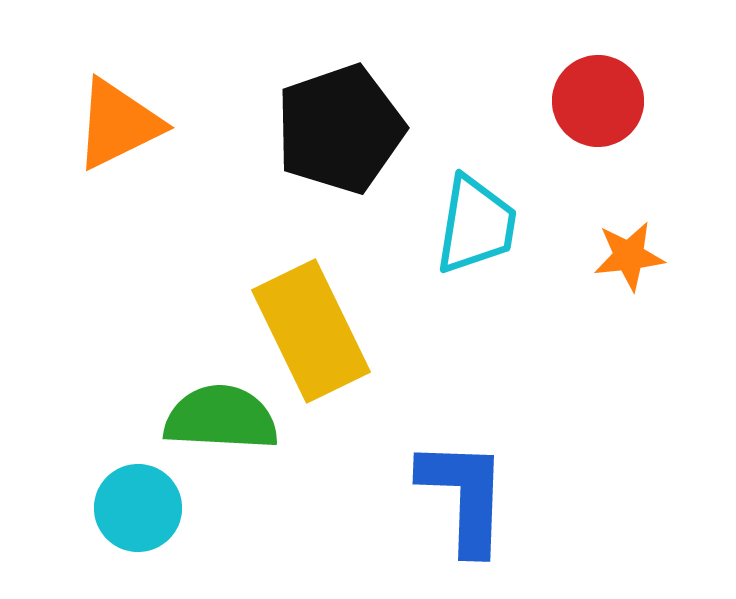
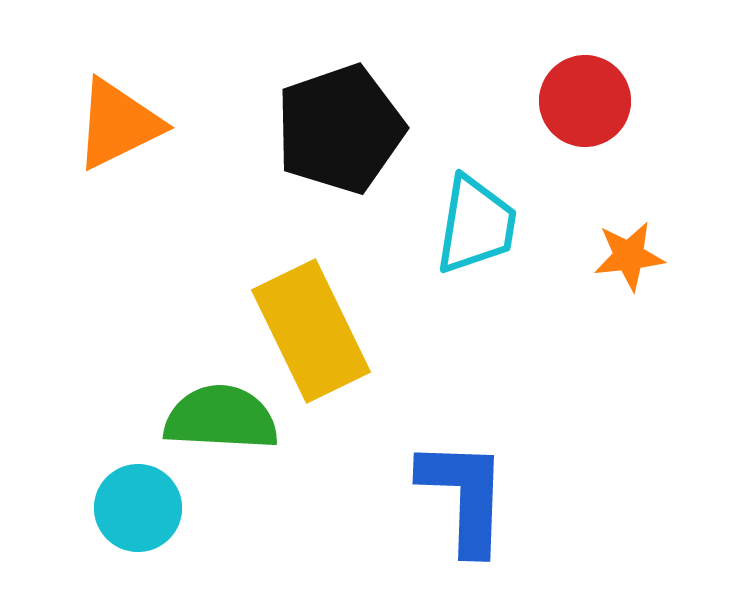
red circle: moved 13 px left
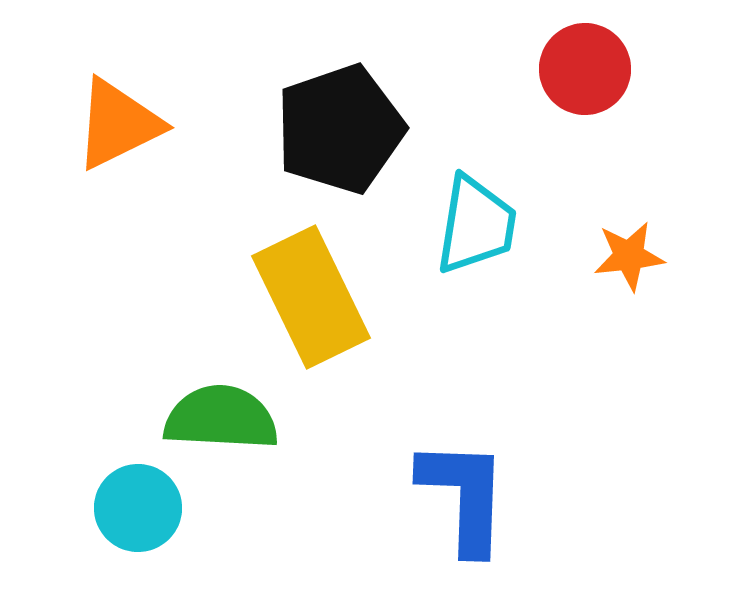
red circle: moved 32 px up
yellow rectangle: moved 34 px up
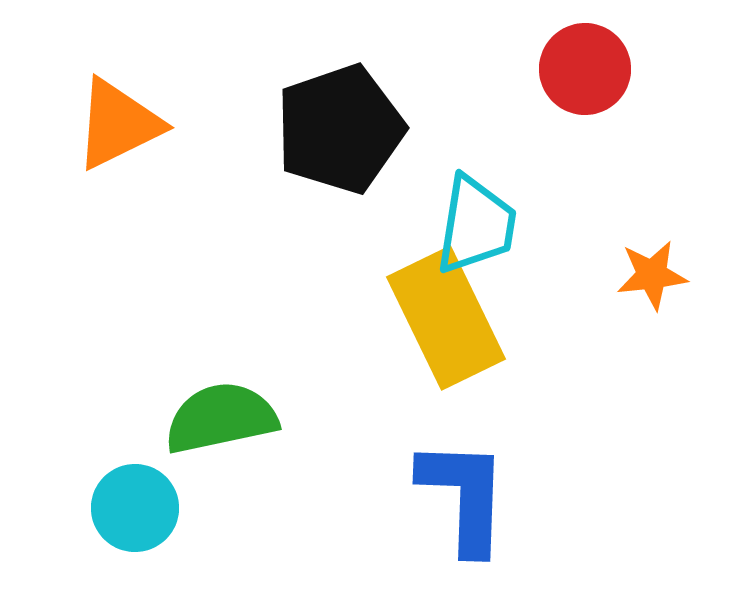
orange star: moved 23 px right, 19 px down
yellow rectangle: moved 135 px right, 21 px down
green semicircle: rotated 15 degrees counterclockwise
cyan circle: moved 3 px left
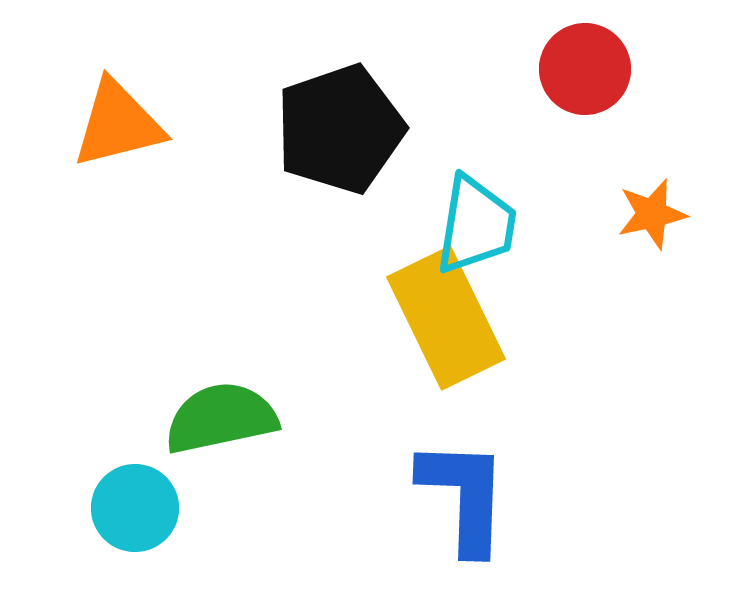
orange triangle: rotated 12 degrees clockwise
orange star: moved 61 px up; rotated 6 degrees counterclockwise
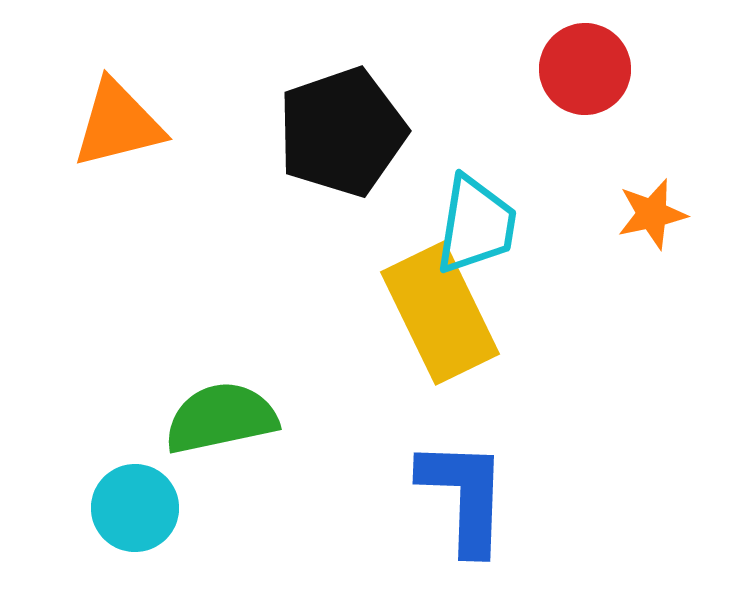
black pentagon: moved 2 px right, 3 px down
yellow rectangle: moved 6 px left, 5 px up
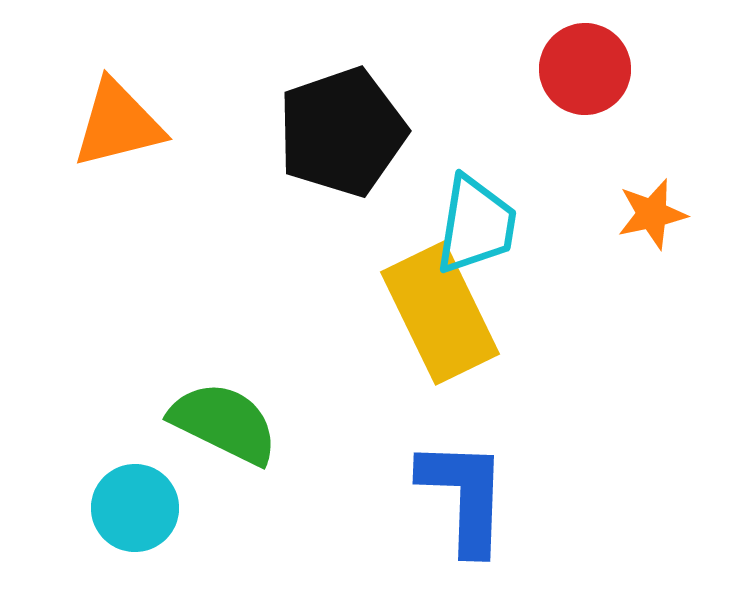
green semicircle: moved 3 px right, 5 px down; rotated 38 degrees clockwise
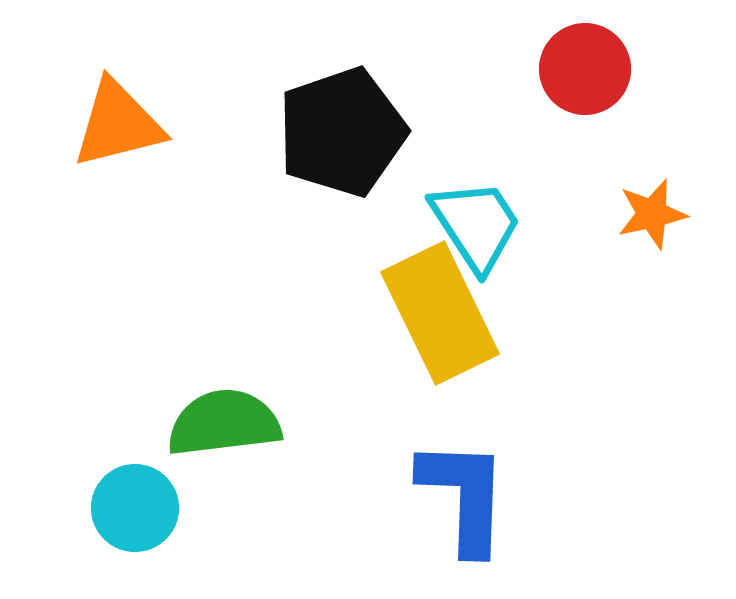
cyan trapezoid: rotated 42 degrees counterclockwise
green semicircle: rotated 33 degrees counterclockwise
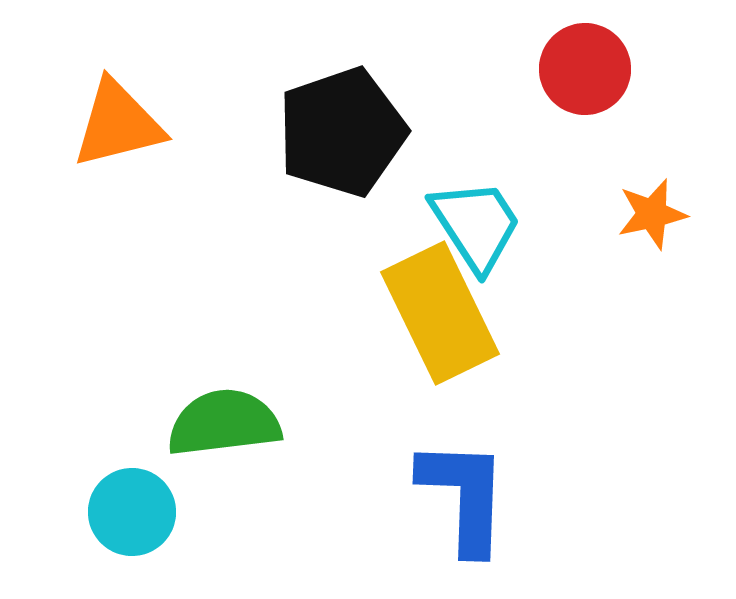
cyan circle: moved 3 px left, 4 px down
